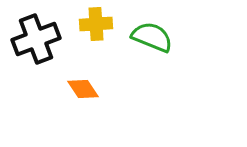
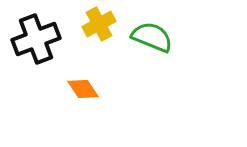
yellow cross: moved 3 px right; rotated 24 degrees counterclockwise
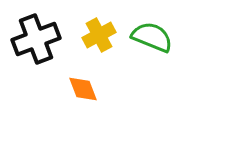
yellow cross: moved 11 px down
orange diamond: rotated 12 degrees clockwise
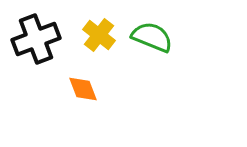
yellow cross: rotated 24 degrees counterclockwise
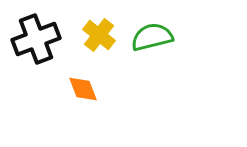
green semicircle: rotated 36 degrees counterclockwise
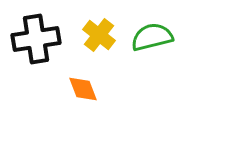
black cross: rotated 12 degrees clockwise
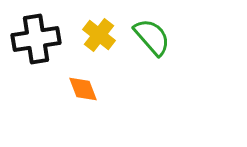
green semicircle: rotated 63 degrees clockwise
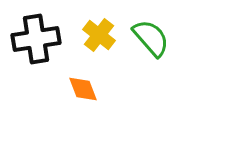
green semicircle: moved 1 px left, 1 px down
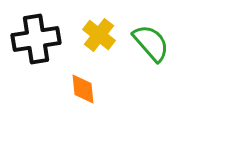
green semicircle: moved 5 px down
orange diamond: rotated 16 degrees clockwise
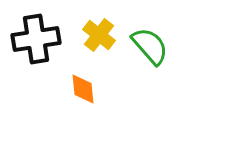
green semicircle: moved 1 px left, 3 px down
